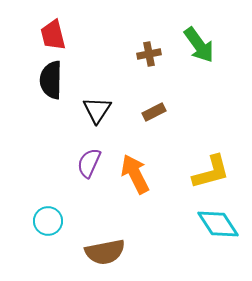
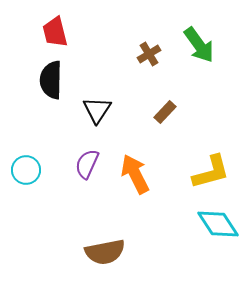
red trapezoid: moved 2 px right, 3 px up
brown cross: rotated 20 degrees counterclockwise
brown rectangle: moved 11 px right; rotated 20 degrees counterclockwise
purple semicircle: moved 2 px left, 1 px down
cyan circle: moved 22 px left, 51 px up
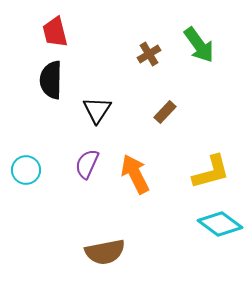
cyan diamond: moved 2 px right; rotated 21 degrees counterclockwise
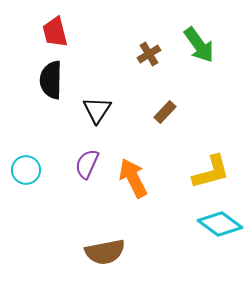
orange arrow: moved 2 px left, 4 px down
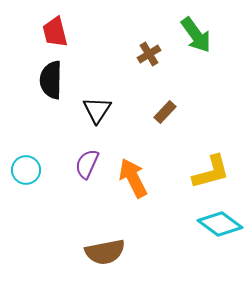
green arrow: moved 3 px left, 10 px up
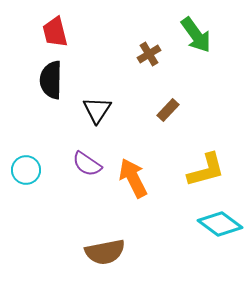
brown rectangle: moved 3 px right, 2 px up
purple semicircle: rotated 80 degrees counterclockwise
yellow L-shape: moved 5 px left, 2 px up
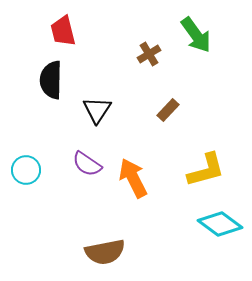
red trapezoid: moved 8 px right, 1 px up
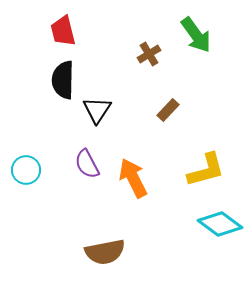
black semicircle: moved 12 px right
purple semicircle: rotated 28 degrees clockwise
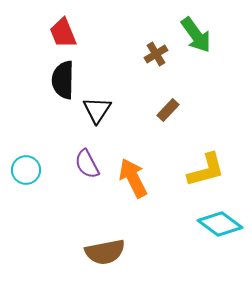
red trapezoid: moved 2 px down; rotated 8 degrees counterclockwise
brown cross: moved 7 px right
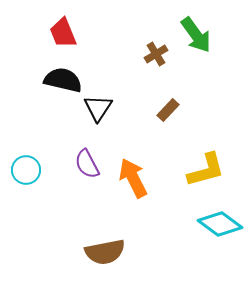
black semicircle: rotated 102 degrees clockwise
black triangle: moved 1 px right, 2 px up
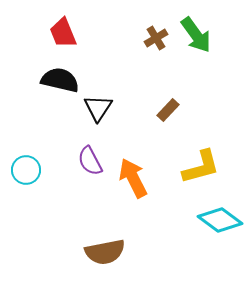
brown cross: moved 16 px up
black semicircle: moved 3 px left
purple semicircle: moved 3 px right, 3 px up
yellow L-shape: moved 5 px left, 3 px up
cyan diamond: moved 4 px up
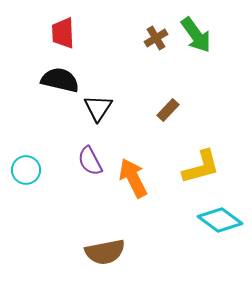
red trapezoid: rotated 20 degrees clockwise
